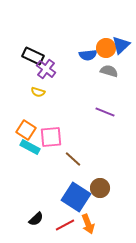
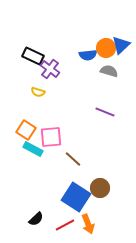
purple cross: moved 4 px right
cyan rectangle: moved 3 px right, 2 px down
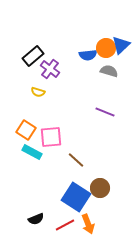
black rectangle: rotated 65 degrees counterclockwise
cyan rectangle: moved 1 px left, 3 px down
brown line: moved 3 px right, 1 px down
black semicircle: rotated 21 degrees clockwise
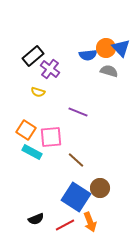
blue triangle: moved 3 px down; rotated 30 degrees counterclockwise
purple line: moved 27 px left
orange arrow: moved 2 px right, 2 px up
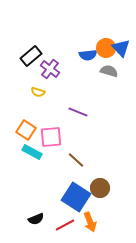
black rectangle: moved 2 px left
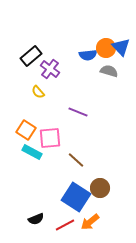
blue triangle: moved 1 px up
yellow semicircle: rotated 32 degrees clockwise
pink square: moved 1 px left, 1 px down
orange arrow: rotated 72 degrees clockwise
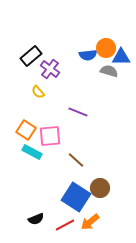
blue triangle: moved 10 px down; rotated 48 degrees counterclockwise
pink square: moved 2 px up
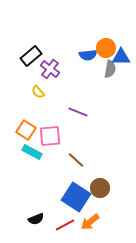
gray semicircle: moved 1 px right, 2 px up; rotated 84 degrees clockwise
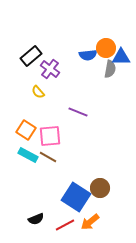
cyan rectangle: moved 4 px left, 3 px down
brown line: moved 28 px left, 3 px up; rotated 12 degrees counterclockwise
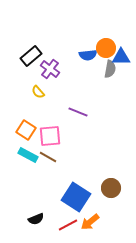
brown circle: moved 11 px right
red line: moved 3 px right
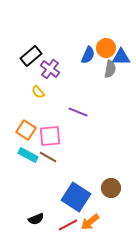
blue semicircle: rotated 60 degrees counterclockwise
